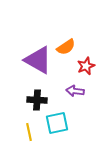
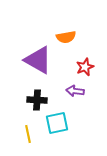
orange semicircle: moved 10 px up; rotated 24 degrees clockwise
red star: moved 1 px left, 1 px down
yellow line: moved 1 px left, 2 px down
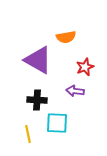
cyan square: rotated 15 degrees clockwise
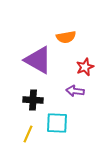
black cross: moved 4 px left
yellow line: rotated 36 degrees clockwise
